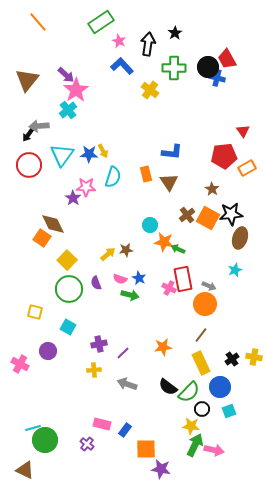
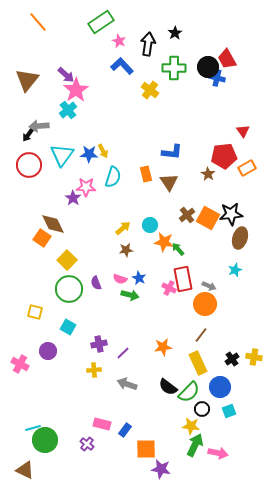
brown star at (212, 189): moved 4 px left, 15 px up
green arrow at (178, 249): rotated 24 degrees clockwise
yellow arrow at (108, 254): moved 15 px right, 26 px up
yellow rectangle at (201, 363): moved 3 px left
pink arrow at (214, 450): moved 4 px right, 3 px down
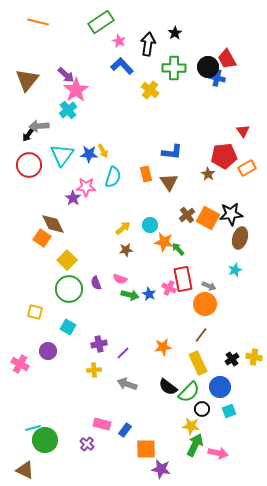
orange line at (38, 22): rotated 35 degrees counterclockwise
blue star at (139, 278): moved 10 px right, 16 px down
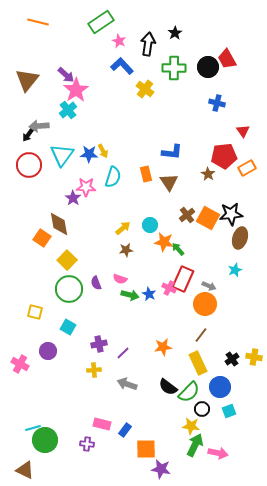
blue cross at (217, 78): moved 25 px down
yellow cross at (150, 90): moved 5 px left, 1 px up
brown diamond at (53, 224): moved 6 px right; rotated 15 degrees clockwise
red rectangle at (183, 279): rotated 35 degrees clockwise
purple cross at (87, 444): rotated 32 degrees counterclockwise
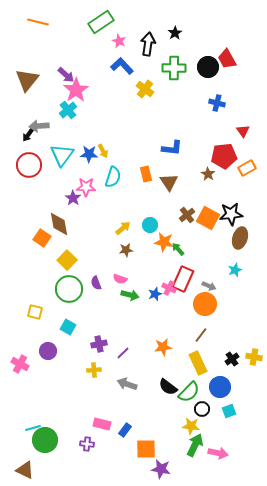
blue L-shape at (172, 152): moved 4 px up
blue star at (149, 294): moved 6 px right; rotated 24 degrees clockwise
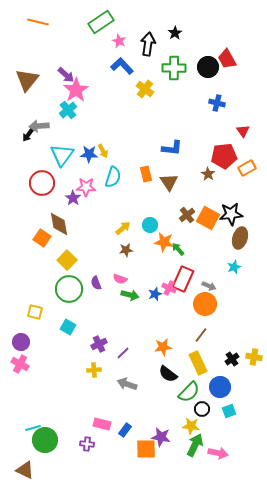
red circle at (29, 165): moved 13 px right, 18 px down
cyan star at (235, 270): moved 1 px left, 3 px up
purple cross at (99, 344): rotated 14 degrees counterclockwise
purple circle at (48, 351): moved 27 px left, 9 px up
black semicircle at (168, 387): moved 13 px up
purple star at (161, 469): moved 32 px up
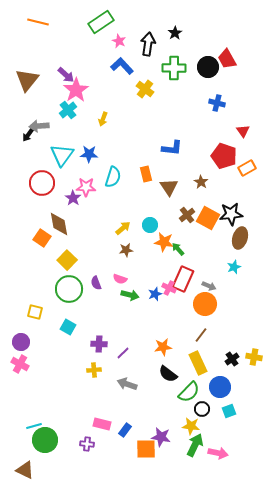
yellow arrow at (103, 151): moved 32 px up; rotated 48 degrees clockwise
red pentagon at (224, 156): rotated 25 degrees clockwise
brown star at (208, 174): moved 7 px left, 8 px down
brown triangle at (169, 182): moved 5 px down
purple cross at (99, 344): rotated 28 degrees clockwise
cyan line at (33, 428): moved 1 px right, 2 px up
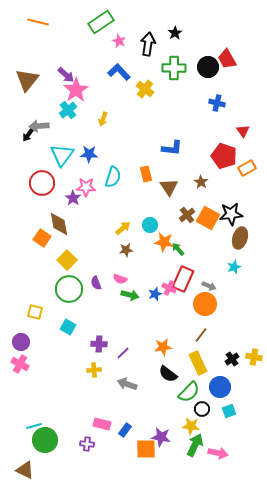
blue L-shape at (122, 66): moved 3 px left, 6 px down
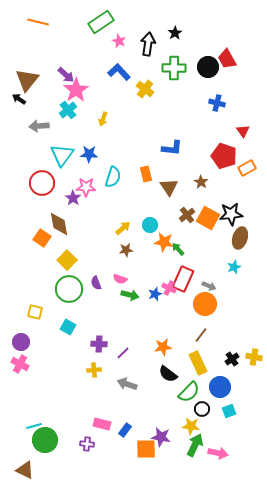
black arrow at (28, 135): moved 9 px left, 36 px up; rotated 88 degrees clockwise
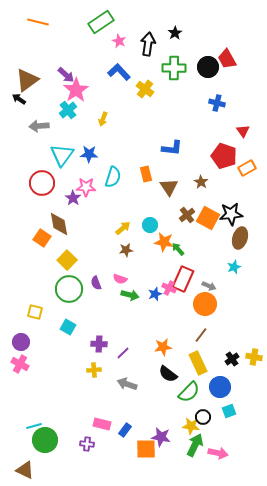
brown triangle at (27, 80): rotated 15 degrees clockwise
black circle at (202, 409): moved 1 px right, 8 px down
